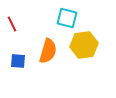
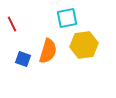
cyan square: rotated 25 degrees counterclockwise
blue square: moved 5 px right, 2 px up; rotated 14 degrees clockwise
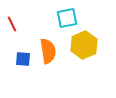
yellow hexagon: rotated 16 degrees counterclockwise
orange semicircle: rotated 25 degrees counterclockwise
blue square: rotated 14 degrees counterclockwise
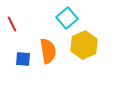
cyan square: rotated 30 degrees counterclockwise
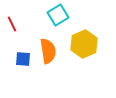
cyan square: moved 9 px left, 3 px up; rotated 10 degrees clockwise
yellow hexagon: moved 1 px up
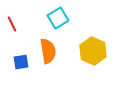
cyan square: moved 3 px down
yellow hexagon: moved 9 px right, 7 px down; rotated 12 degrees counterclockwise
blue square: moved 2 px left, 3 px down; rotated 14 degrees counterclockwise
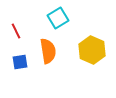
red line: moved 4 px right, 7 px down
yellow hexagon: moved 1 px left, 1 px up
blue square: moved 1 px left
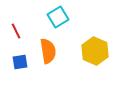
cyan square: moved 1 px up
yellow hexagon: moved 3 px right, 1 px down
